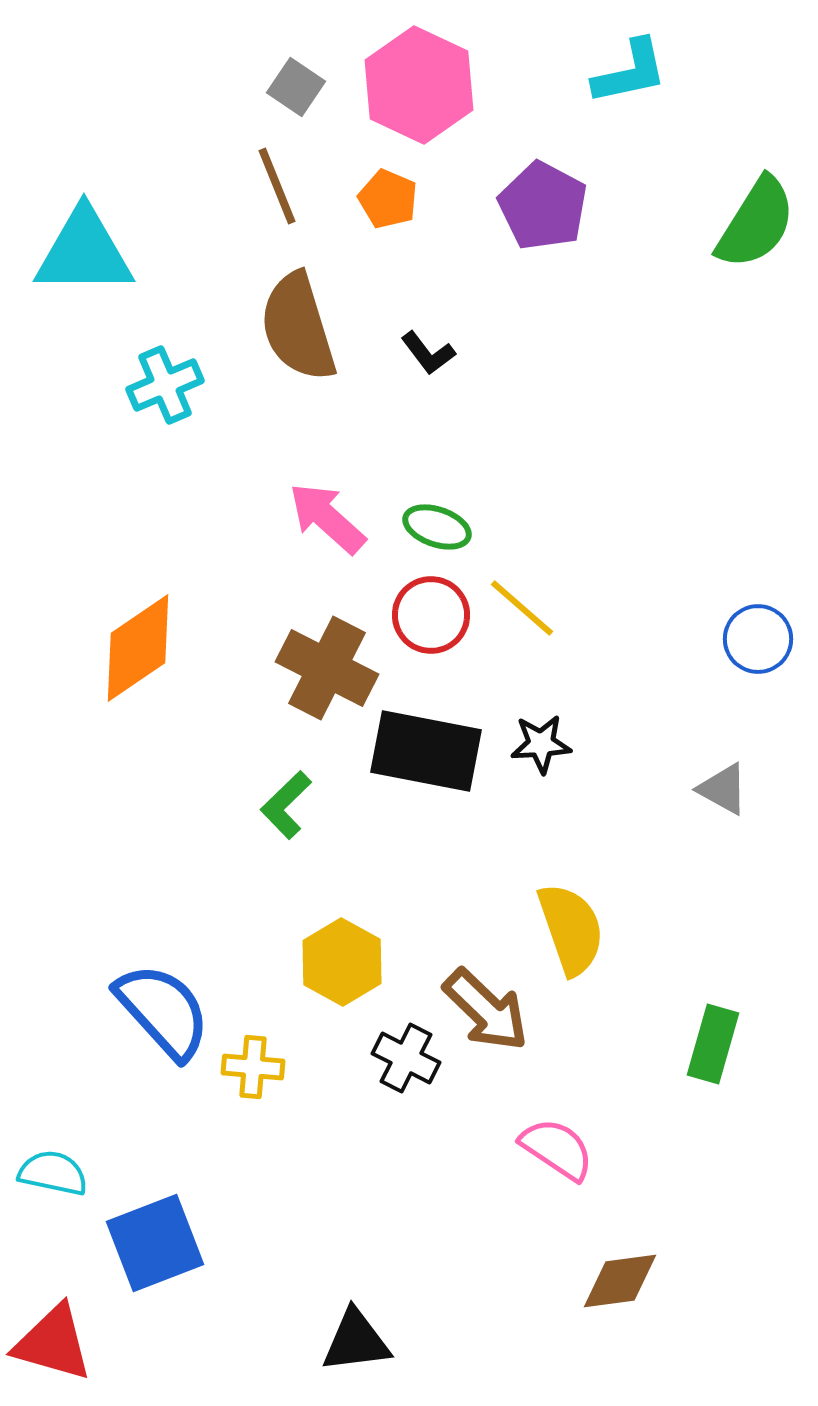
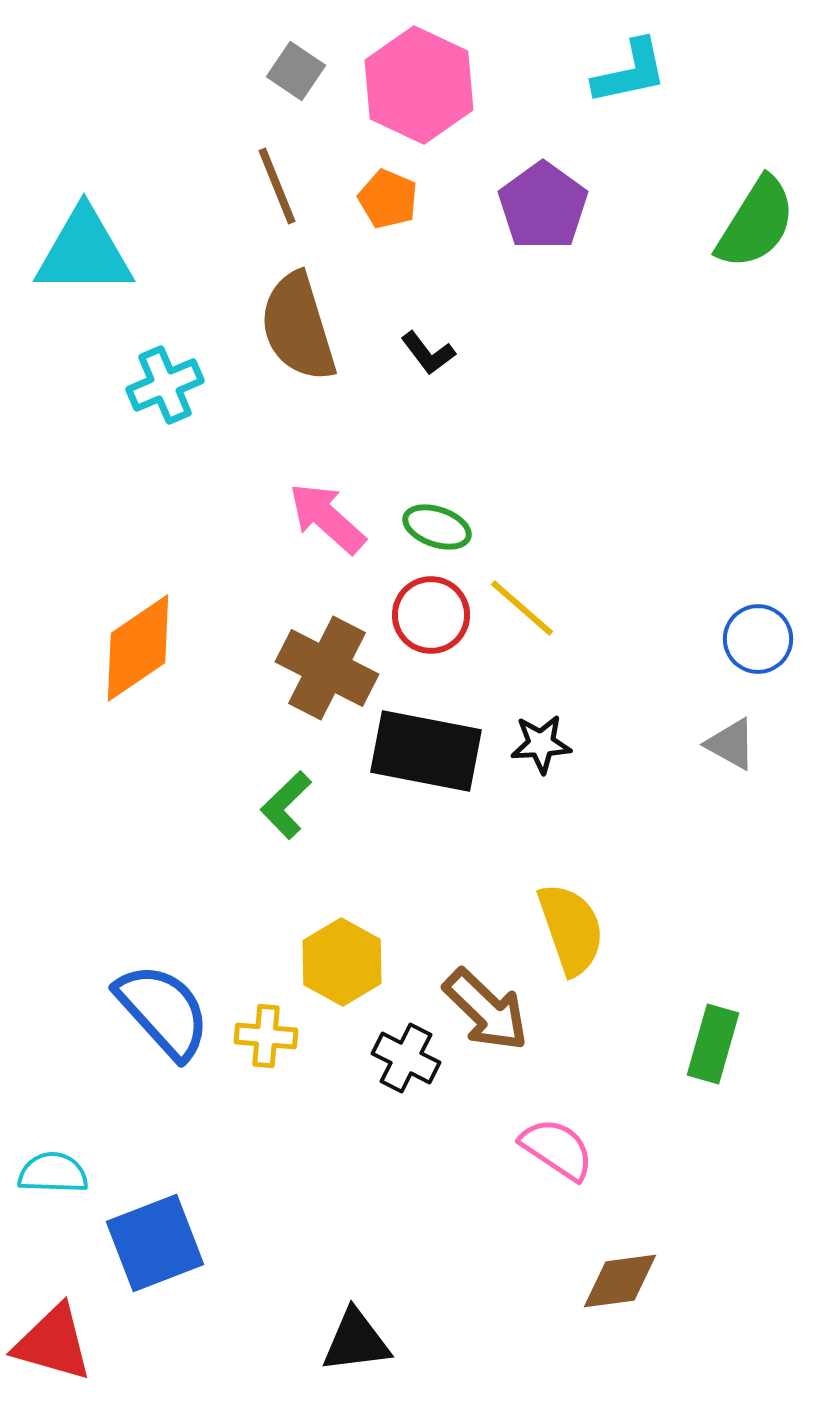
gray square: moved 16 px up
purple pentagon: rotated 8 degrees clockwise
gray triangle: moved 8 px right, 45 px up
yellow cross: moved 13 px right, 31 px up
cyan semicircle: rotated 10 degrees counterclockwise
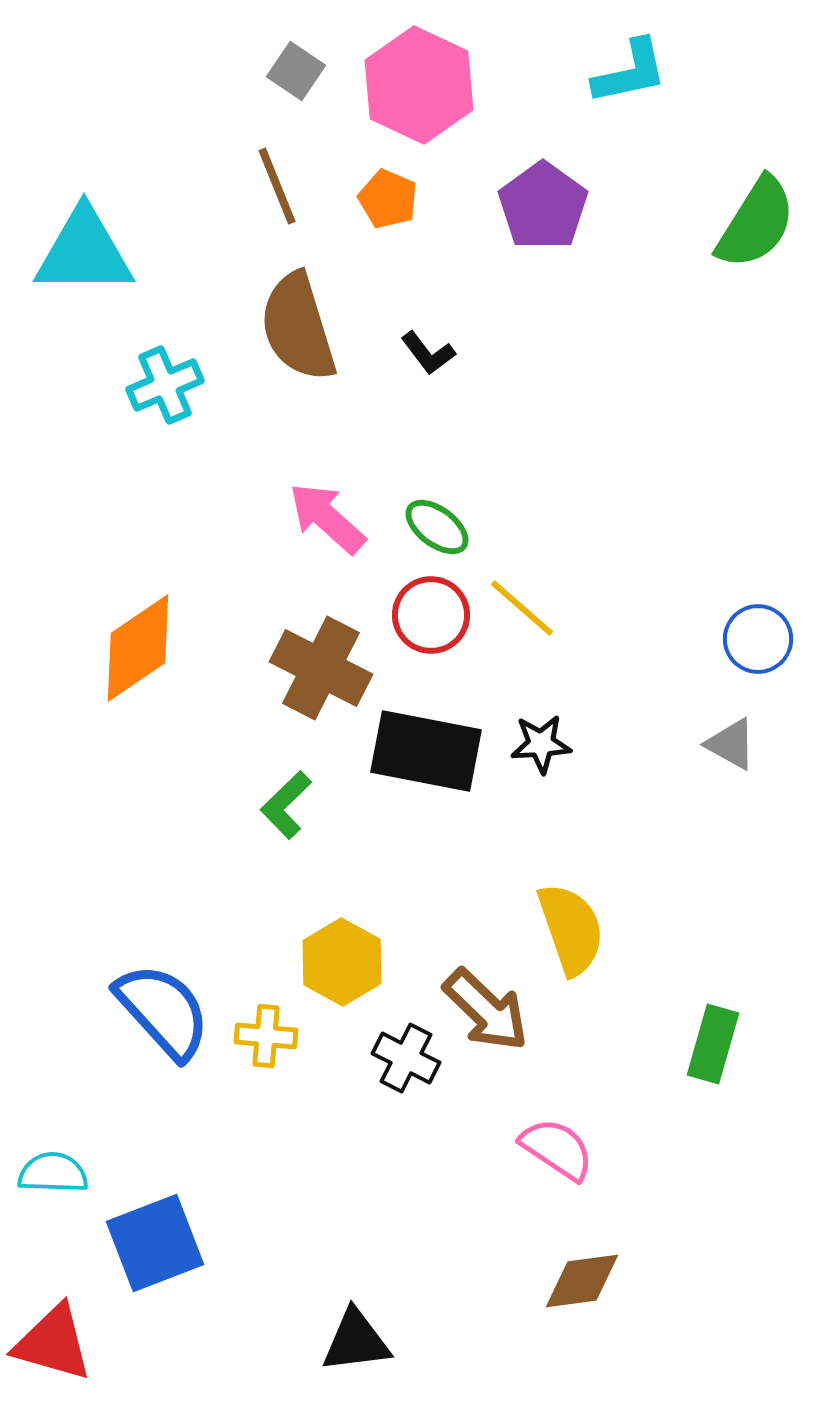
green ellipse: rotated 18 degrees clockwise
brown cross: moved 6 px left
brown diamond: moved 38 px left
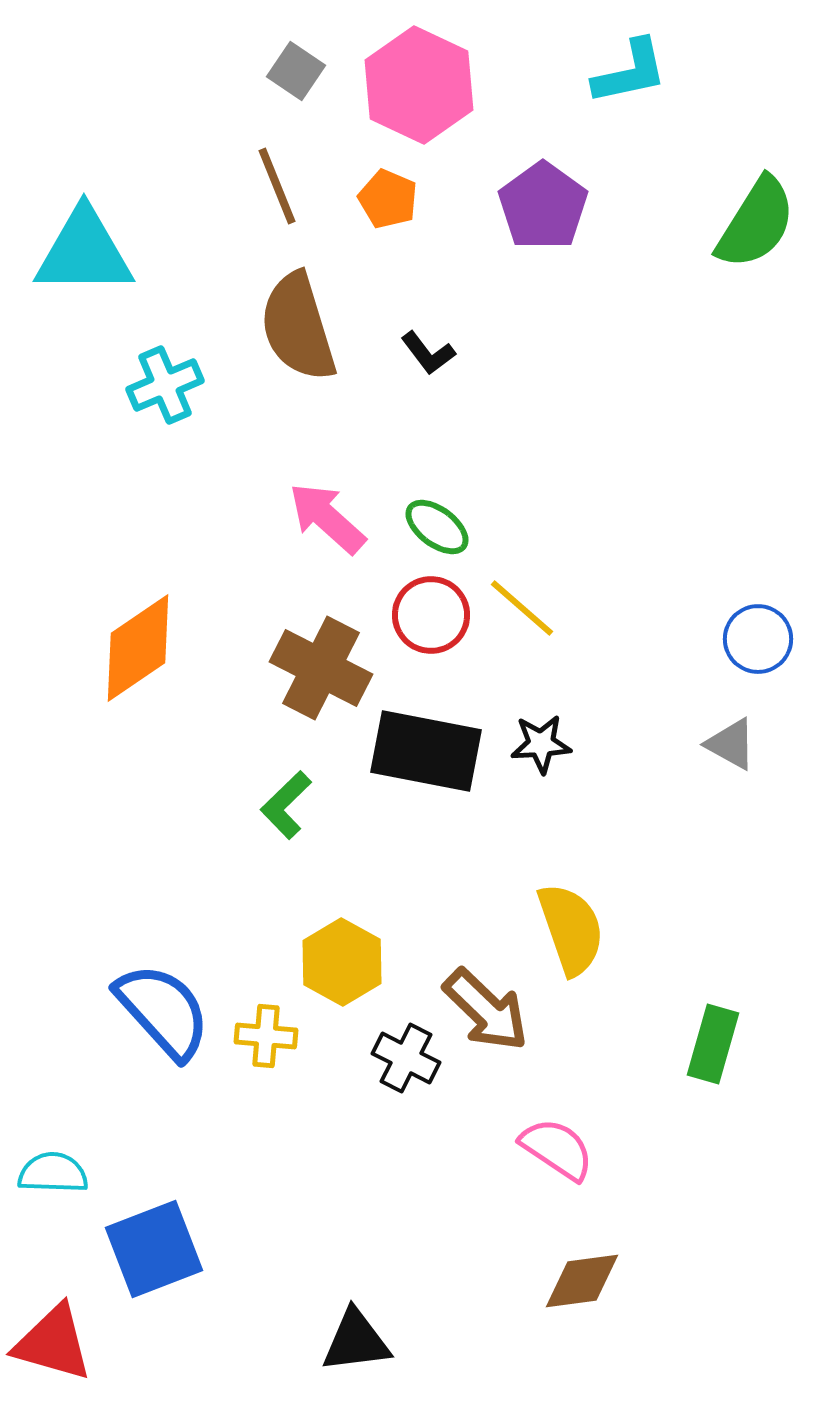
blue square: moved 1 px left, 6 px down
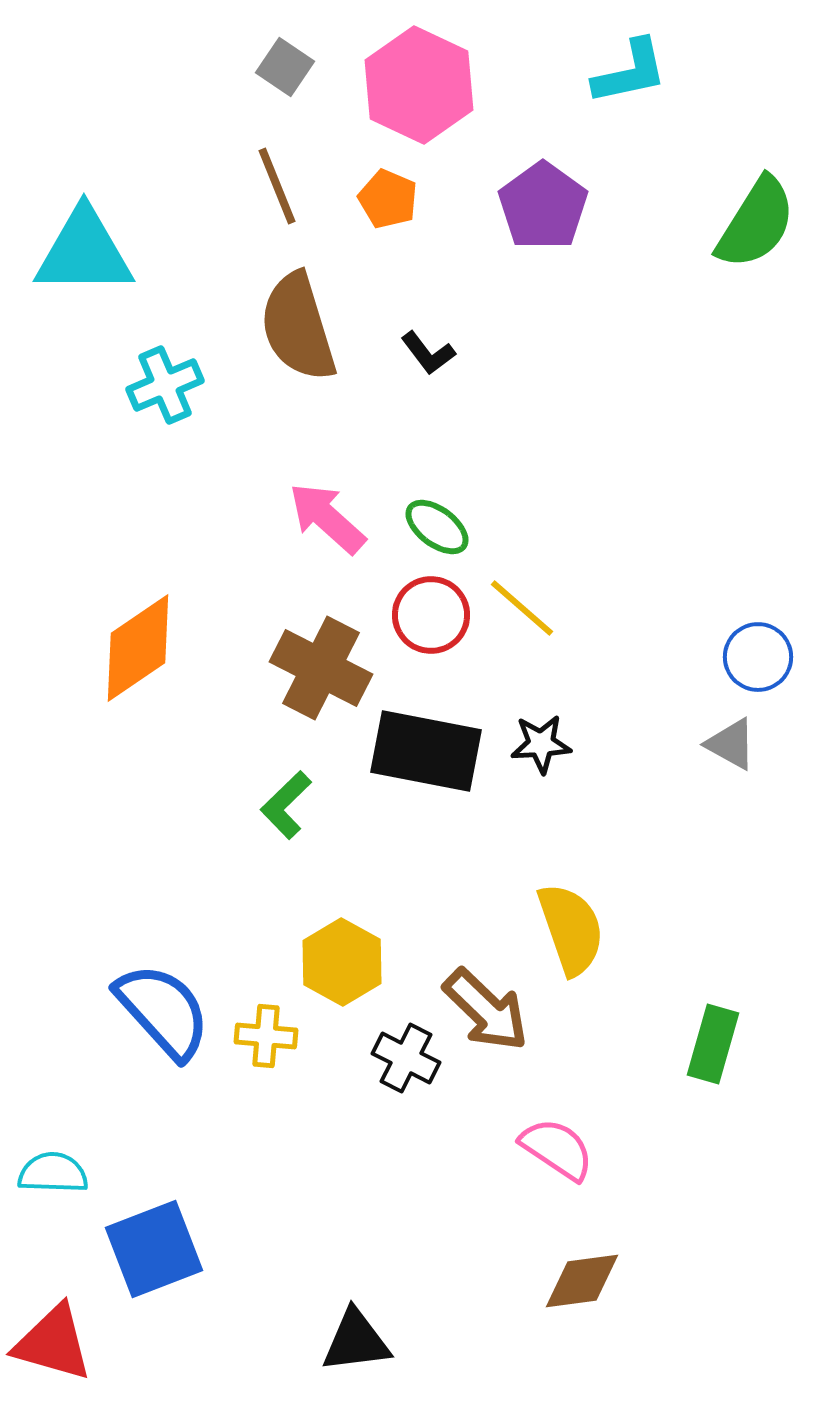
gray square: moved 11 px left, 4 px up
blue circle: moved 18 px down
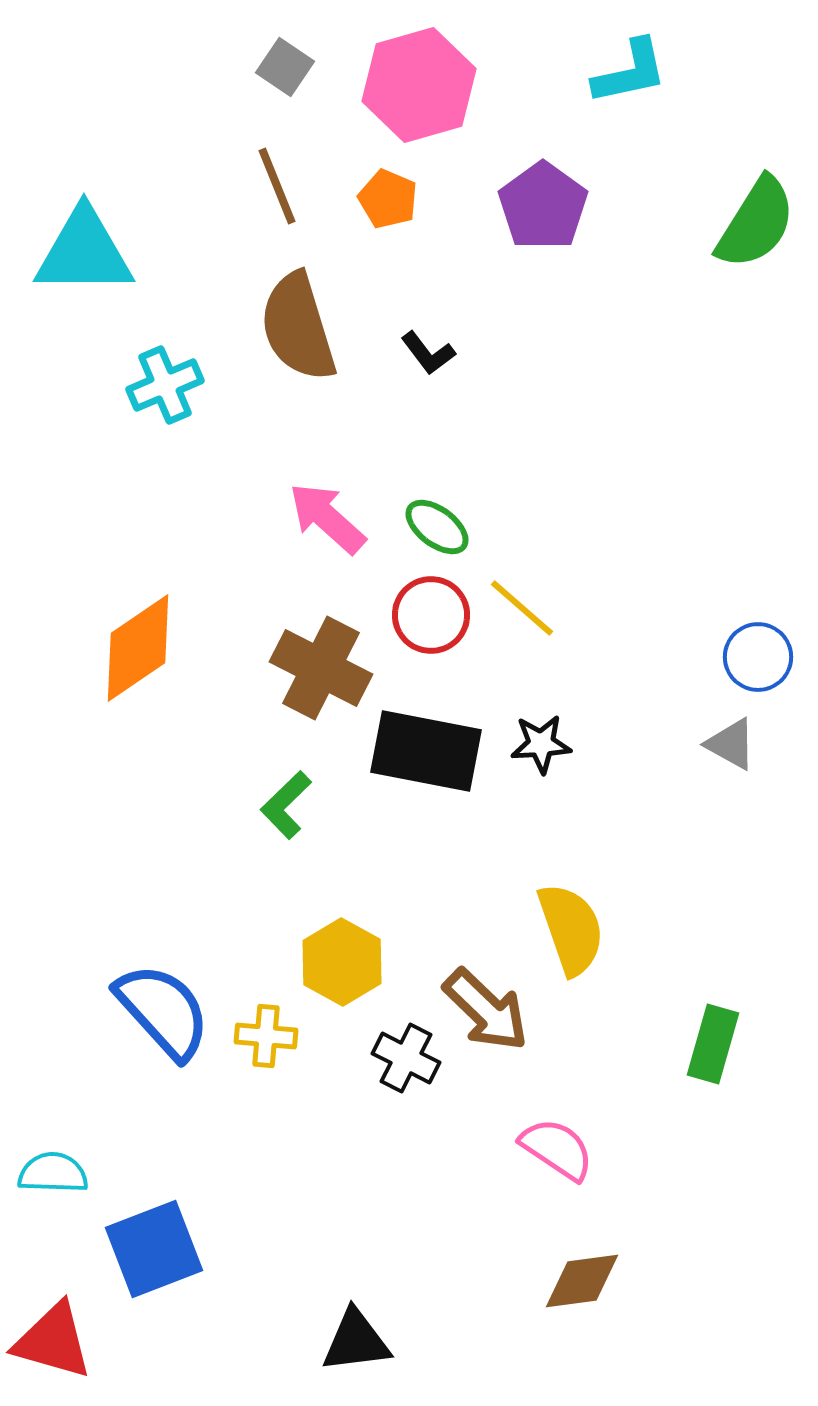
pink hexagon: rotated 19 degrees clockwise
red triangle: moved 2 px up
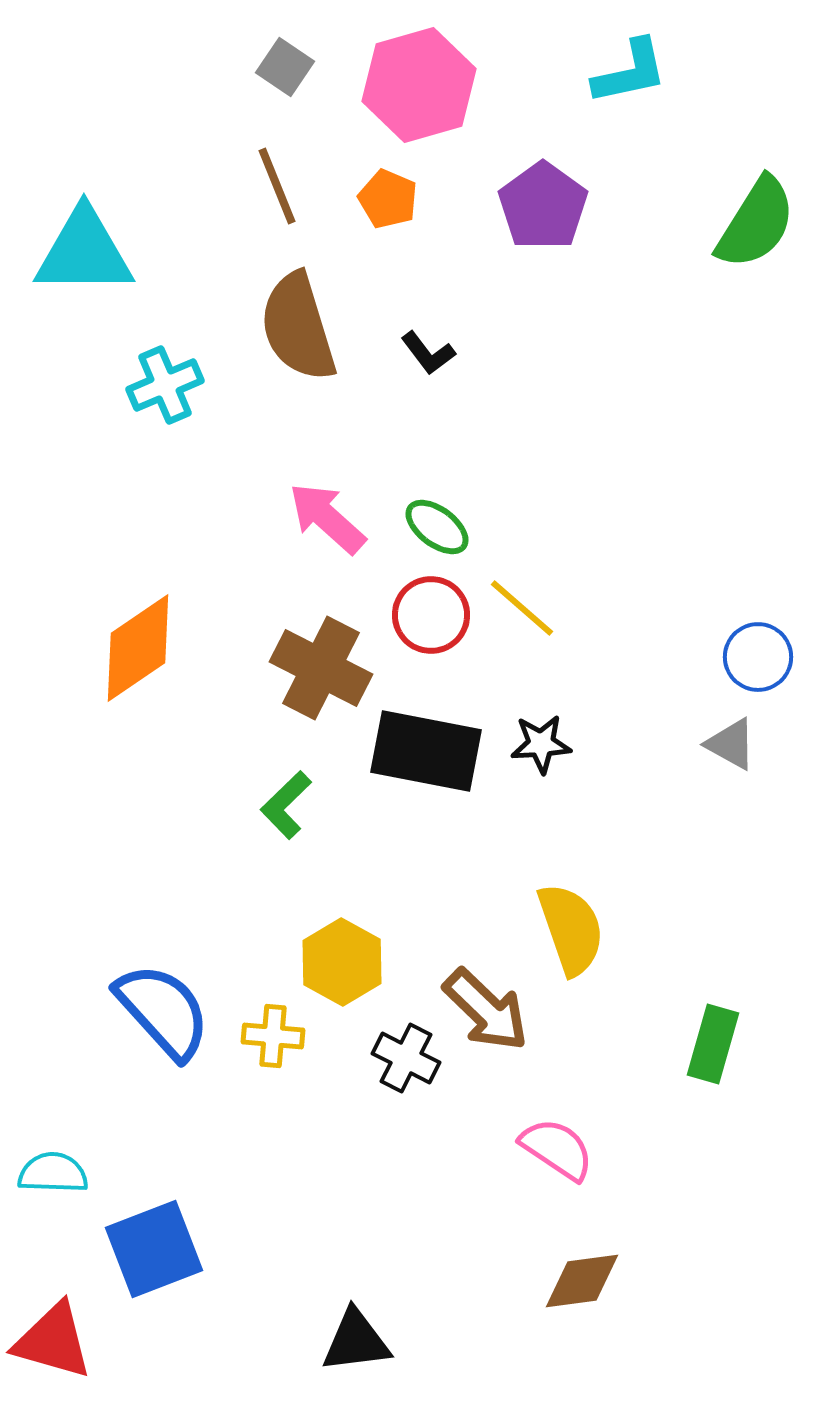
yellow cross: moved 7 px right
